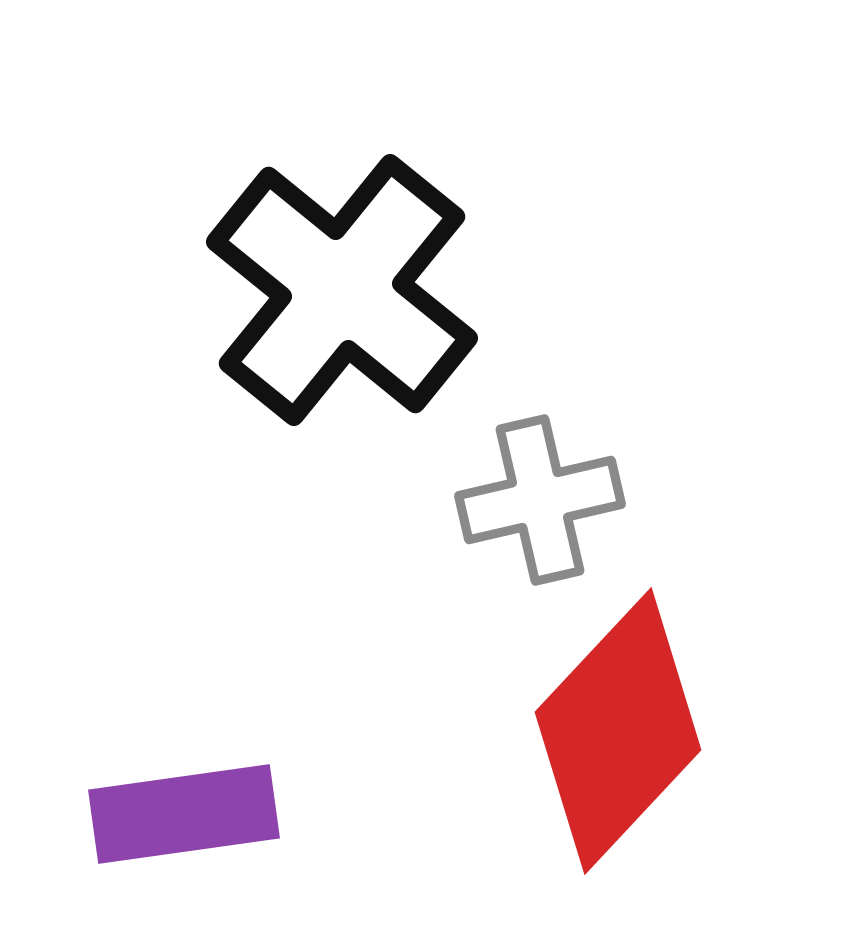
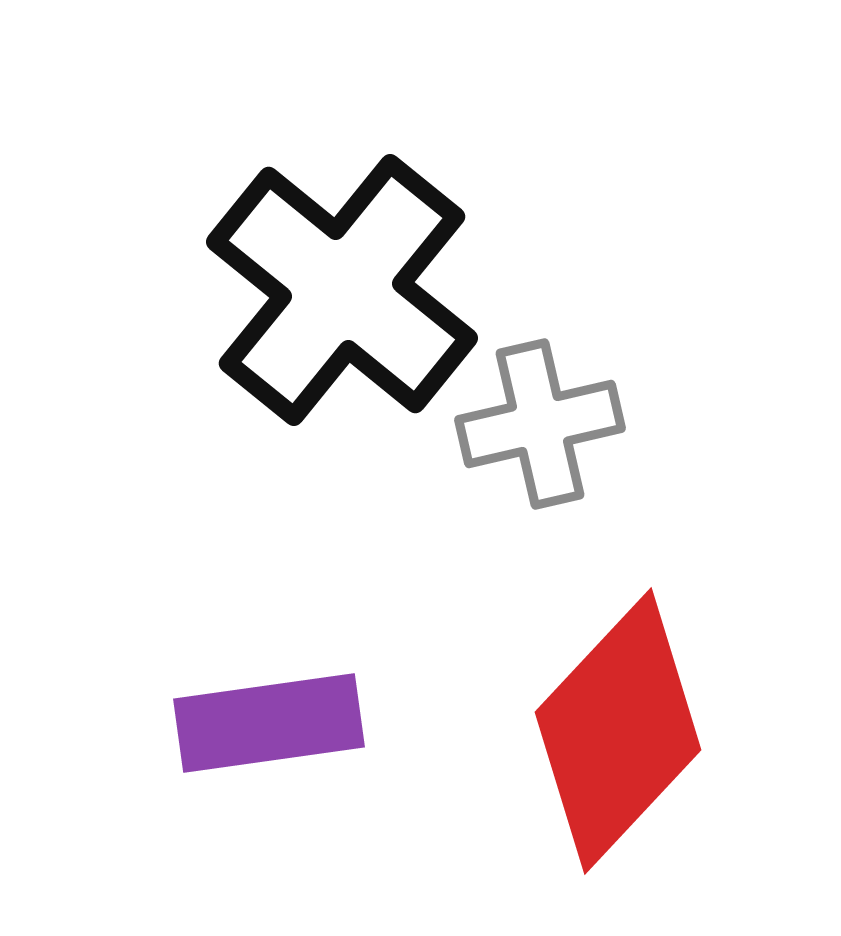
gray cross: moved 76 px up
purple rectangle: moved 85 px right, 91 px up
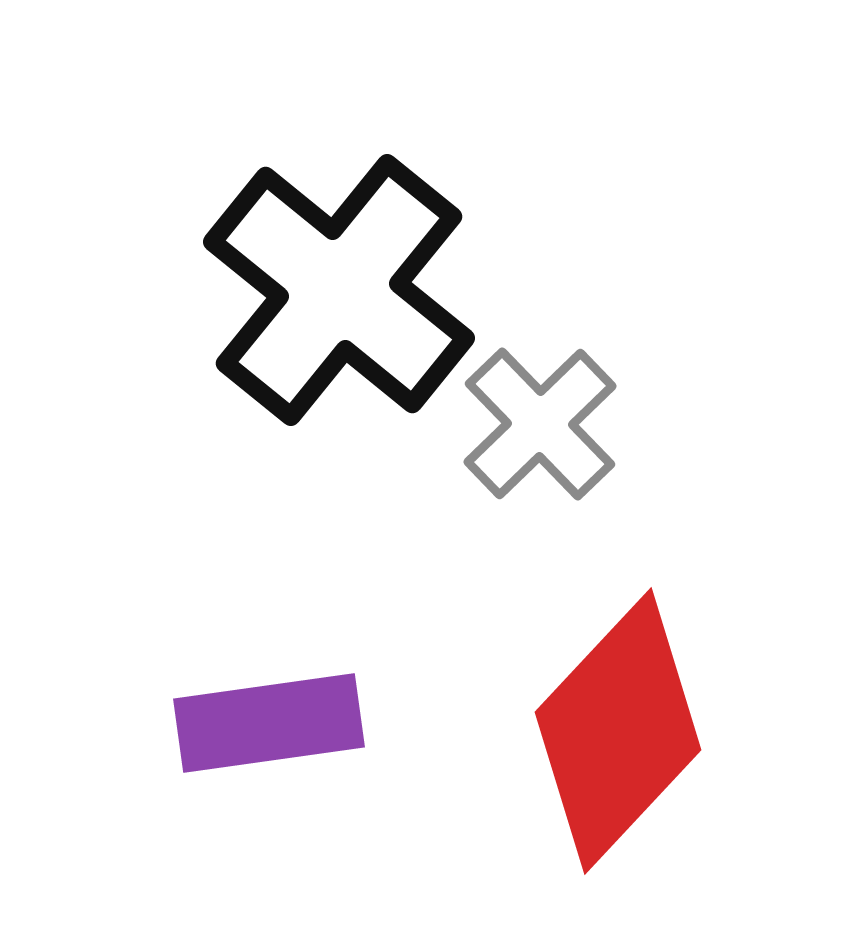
black cross: moved 3 px left
gray cross: rotated 31 degrees counterclockwise
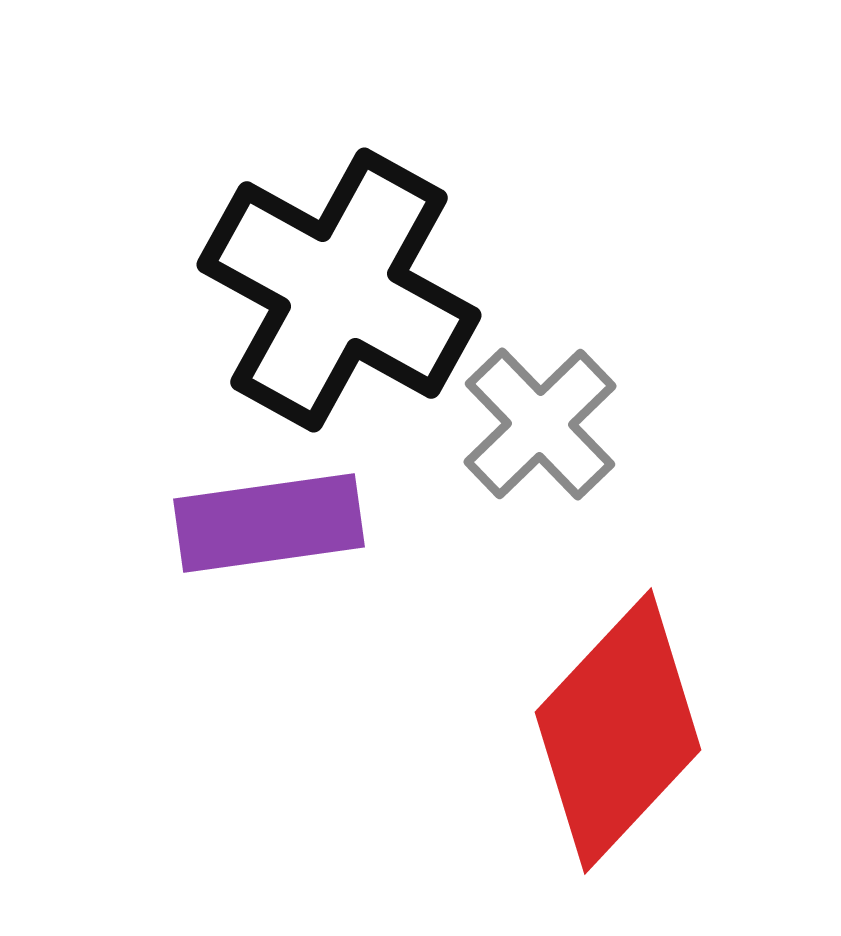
black cross: rotated 10 degrees counterclockwise
purple rectangle: moved 200 px up
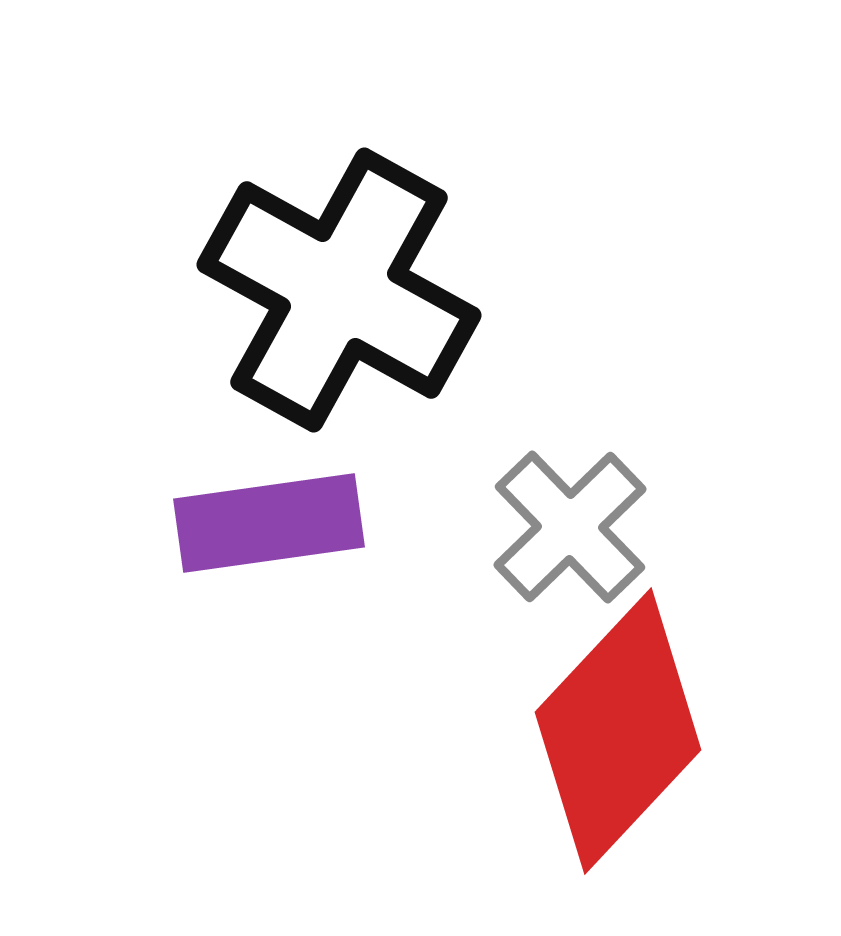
gray cross: moved 30 px right, 103 px down
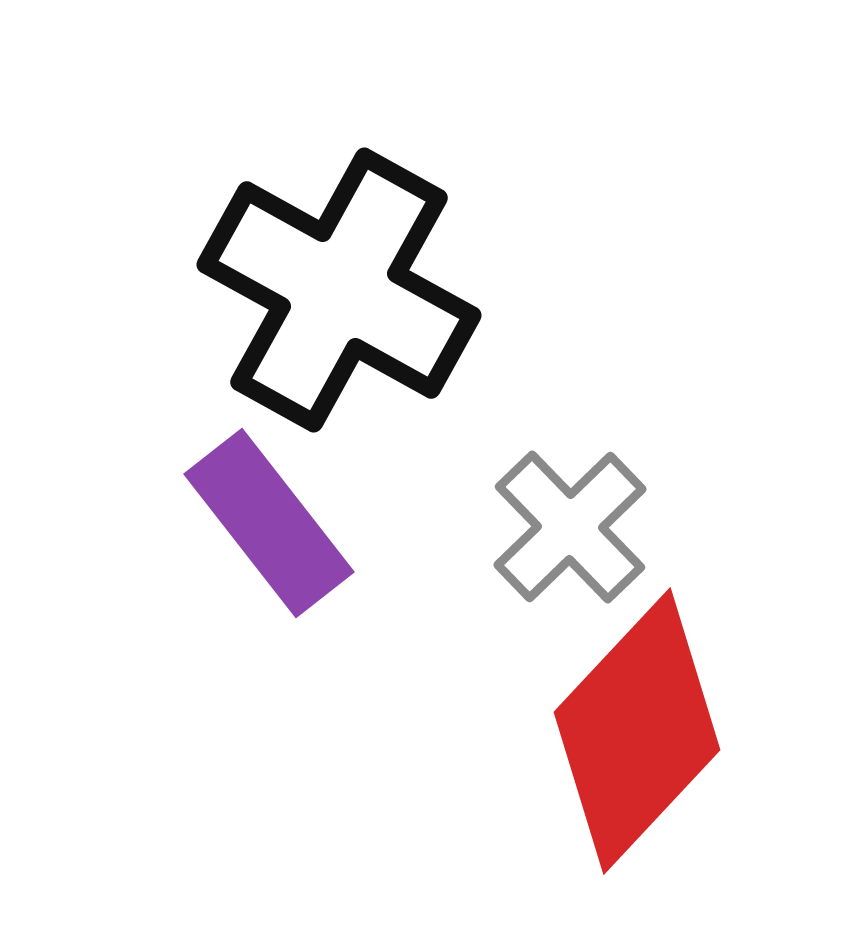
purple rectangle: rotated 60 degrees clockwise
red diamond: moved 19 px right
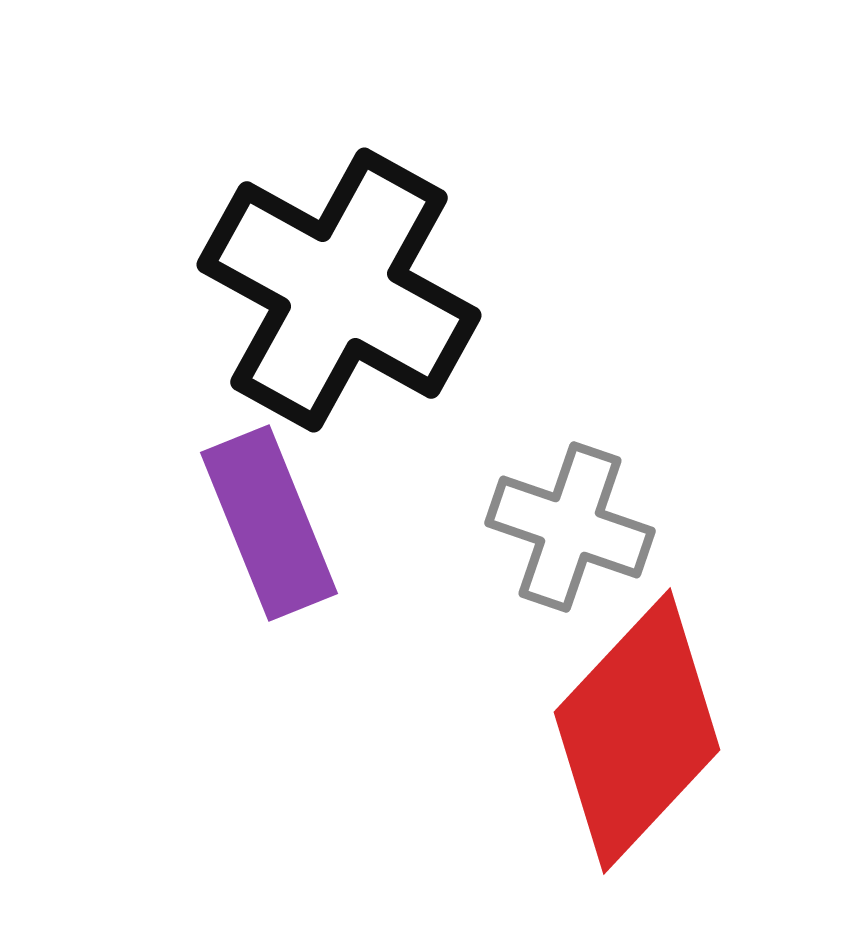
purple rectangle: rotated 16 degrees clockwise
gray cross: rotated 27 degrees counterclockwise
